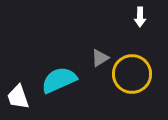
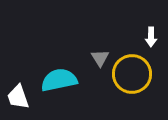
white arrow: moved 11 px right, 20 px down
gray triangle: rotated 30 degrees counterclockwise
cyan semicircle: rotated 12 degrees clockwise
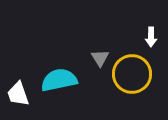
white trapezoid: moved 3 px up
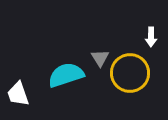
yellow circle: moved 2 px left, 1 px up
cyan semicircle: moved 7 px right, 5 px up; rotated 6 degrees counterclockwise
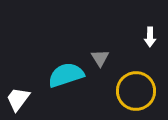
white arrow: moved 1 px left
yellow circle: moved 6 px right, 18 px down
white trapezoid: moved 5 px down; rotated 56 degrees clockwise
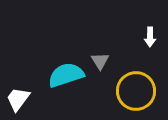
gray triangle: moved 3 px down
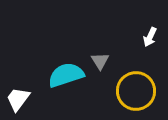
white arrow: rotated 24 degrees clockwise
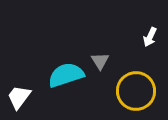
white trapezoid: moved 1 px right, 2 px up
